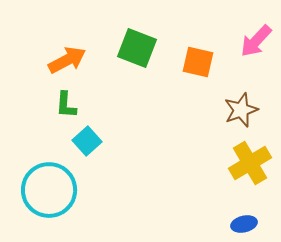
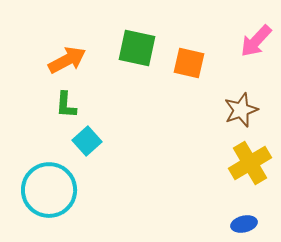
green square: rotated 9 degrees counterclockwise
orange square: moved 9 px left, 1 px down
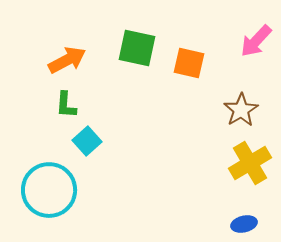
brown star: rotated 12 degrees counterclockwise
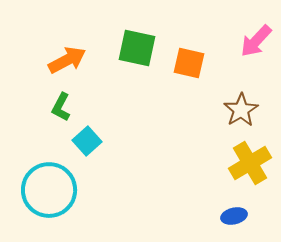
green L-shape: moved 5 px left, 2 px down; rotated 24 degrees clockwise
blue ellipse: moved 10 px left, 8 px up
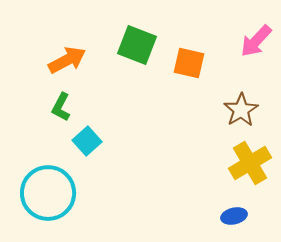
green square: moved 3 px up; rotated 9 degrees clockwise
cyan circle: moved 1 px left, 3 px down
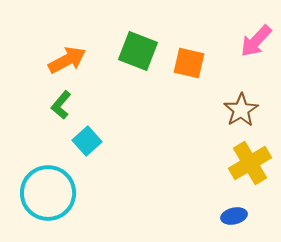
green square: moved 1 px right, 6 px down
green L-shape: moved 2 px up; rotated 12 degrees clockwise
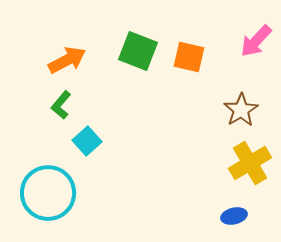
orange square: moved 6 px up
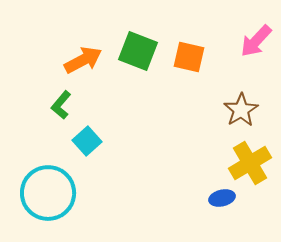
orange arrow: moved 16 px right
blue ellipse: moved 12 px left, 18 px up
